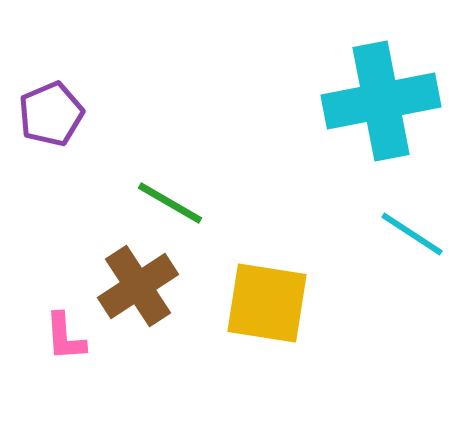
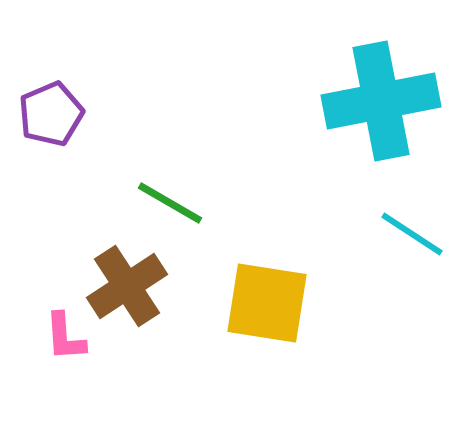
brown cross: moved 11 px left
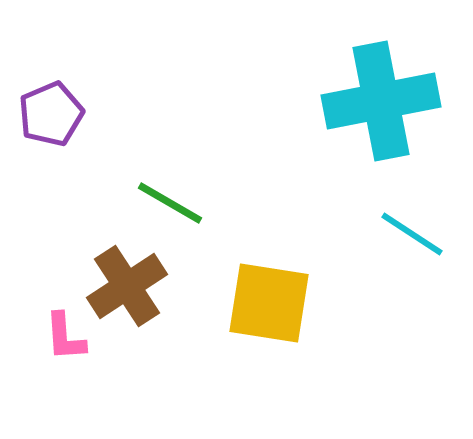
yellow square: moved 2 px right
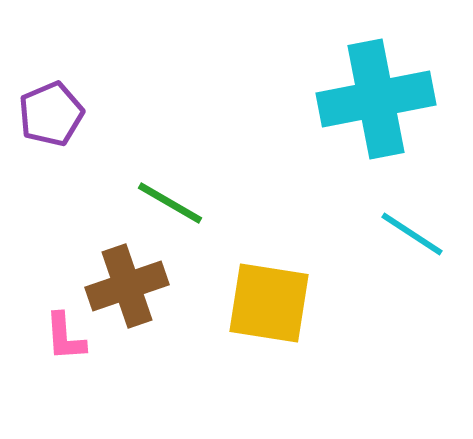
cyan cross: moved 5 px left, 2 px up
brown cross: rotated 14 degrees clockwise
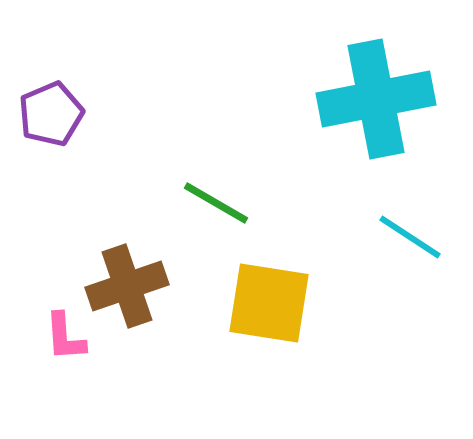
green line: moved 46 px right
cyan line: moved 2 px left, 3 px down
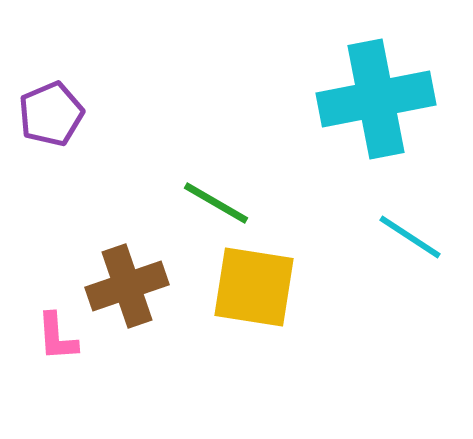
yellow square: moved 15 px left, 16 px up
pink L-shape: moved 8 px left
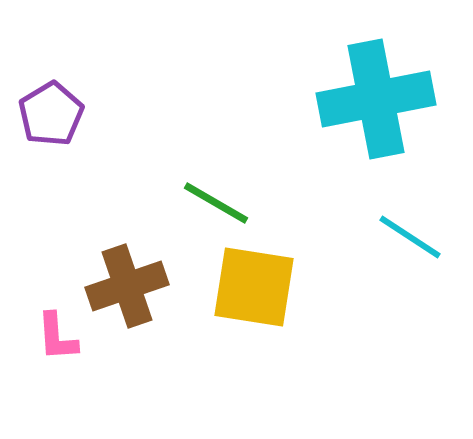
purple pentagon: rotated 8 degrees counterclockwise
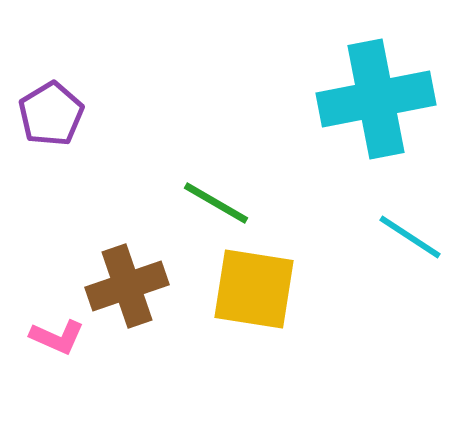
yellow square: moved 2 px down
pink L-shape: rotated 62 degrees counterclockwise
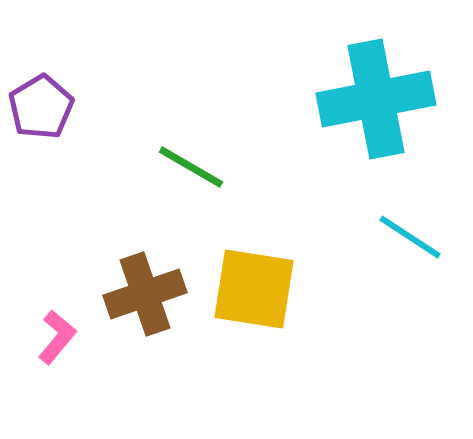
purple pentagon: moved 10 px left, 7 px up
green line: moved 25 px left, 36 px up
brown cross: moved 18 px right, 8 px down
pink L-shape: rotated 74 degrees counterclockwise
